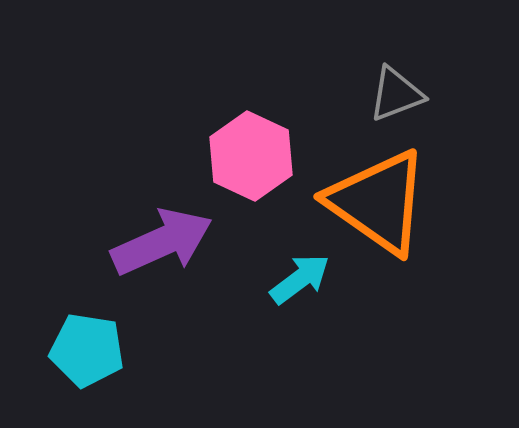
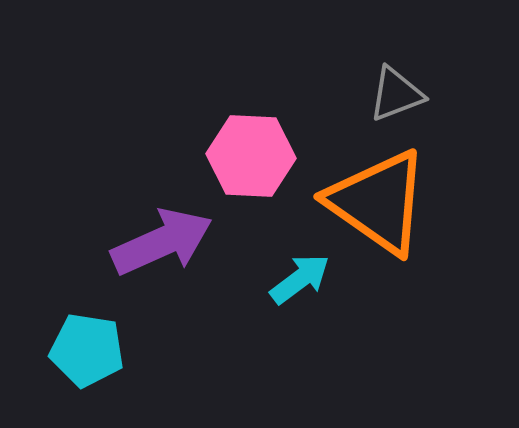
pink hexagon: rotated 22 degrees counterclockwise
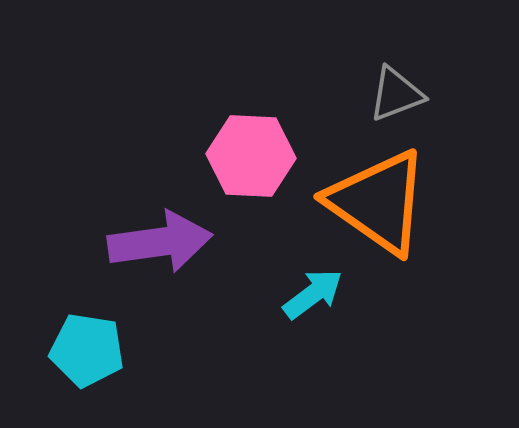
purple arrow: moved 2 px left; rotated 16 degrees clockwise
cyan arrow: moved 13 px right, 15 px down
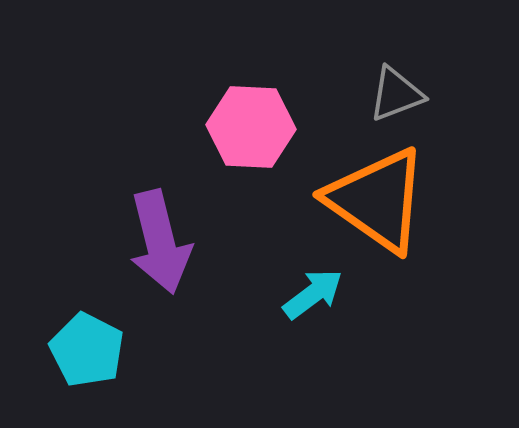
pink hexagon: moved 29 px up
orange triangle: moved 1 px left, 2 px up
purple arrow: rotated 84 degrees clockwise
cyan pentagon: rotated 18 degrees clockwise
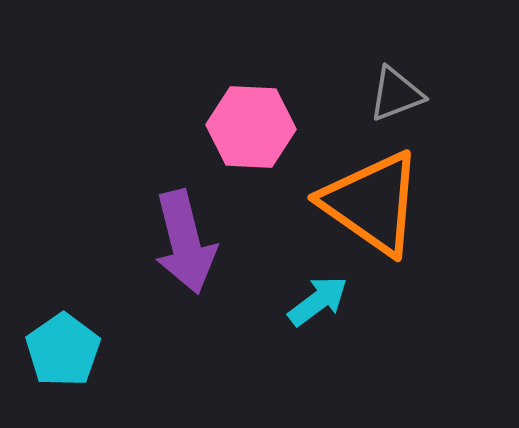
orange triangle: moved 5 px left, 3 px down
purple arrow: moved 25 px right
cyan arrow: moved 5 px right, 7 px down
cyan pentagon: moved 24 px left; rotated 10 degrees clockwise
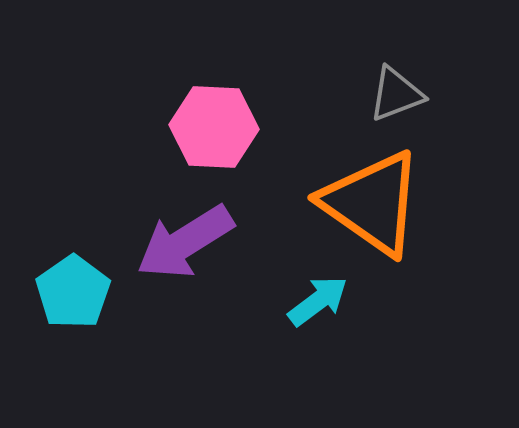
pink hexagon: moved 37 px left
purple arrow: rotated 72 degrees clockwise
cyan pentagon: moved 10 px right, 58 px up
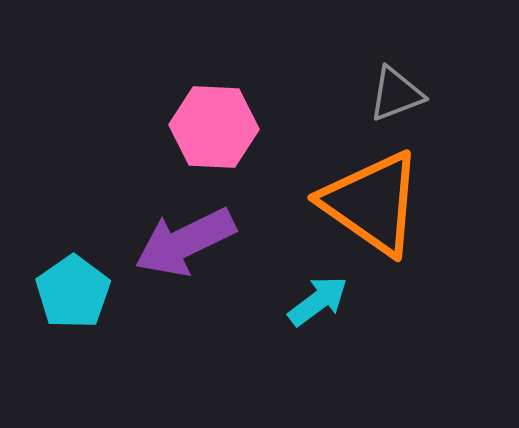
purple arrow: rotated 6 degrees clockwise
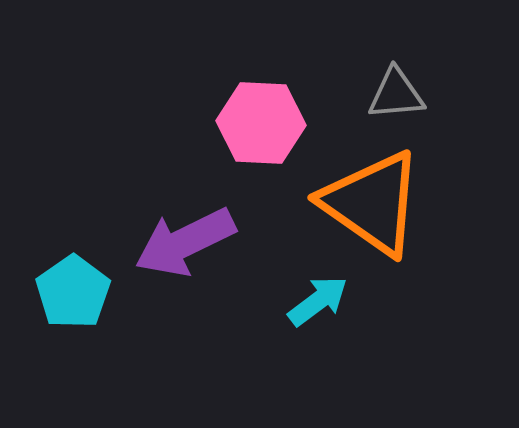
gray triangle: rotated 16 degrees clockwise
pink hexagon: moved 47 px right, 4 px up
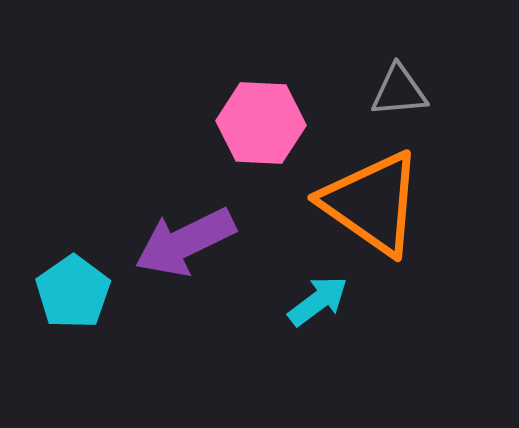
gray triangle: moved 3 px right, 3 px up
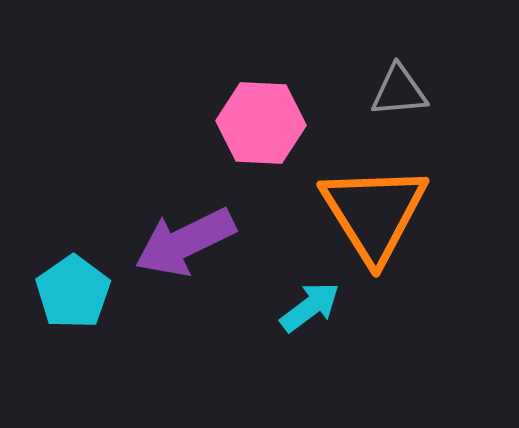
orange triangle: moved 2 px right, 10 px down; rotated 23 degrees clockwise
cyan arrow: moved 8 px left, 6 px down
